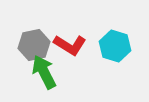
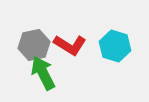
green arrow: moved 1 px left, 1 px down
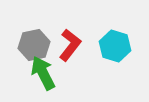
red L-shape: rotated 84 degrees counterclockwise
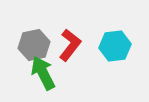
cyan hexagon: rotated 24 degrees counterclockwise
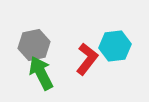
red L-shape: moved 17 px right, 14 px down
green arrow: moved 2 px left
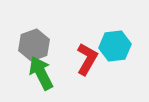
gray hexagon: rotated 8 degrees counterclockwise
red L-shape: rotated 8 degrees counterclockwise
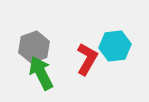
gray hexagon: moved 2 px down
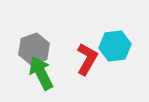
gray hexagon: moved 2 px down
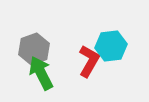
cyan hexagon: moved 4 px left
red L-shape: moved 2 px right, 2 px down
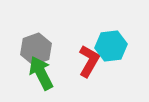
gray hexagon: moved 2 px right
